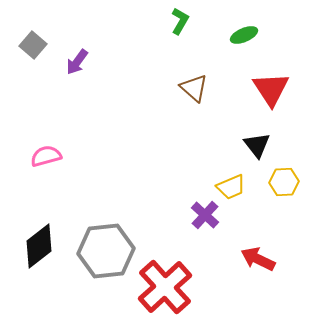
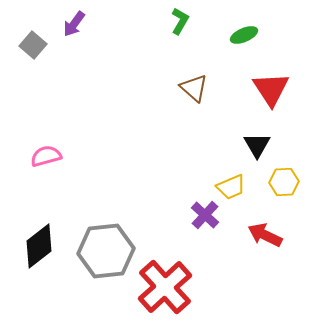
purple arrow: moved 3 px left, 38 px up
black triangle: rotated 8 degrees clockwise
red arrow: moved 7 px right, 24 px up
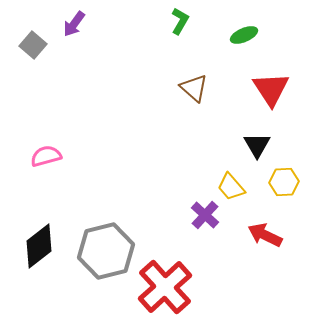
yellow trapezoid: rotated 72 degrees clockwise
gray hexagon: rotated 8 degrees counterclockwise
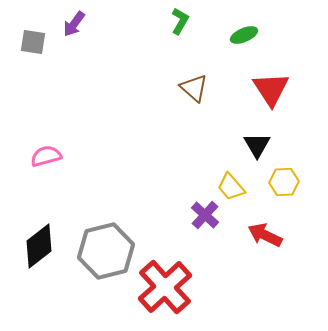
gray square: moved 3 px up; rotated 32 degrees counterclockwise
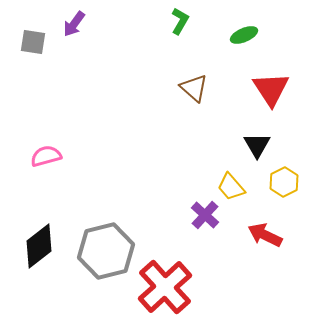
yellow hexagon: rotated 24 degrees counterclockwise
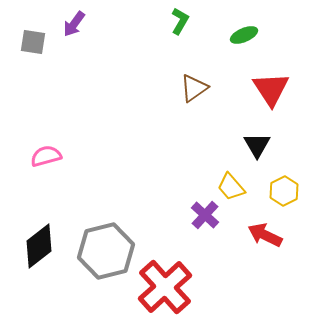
brown triangle: rotated 44 degrees clockwise
yellow hexagon: moved 9 px down
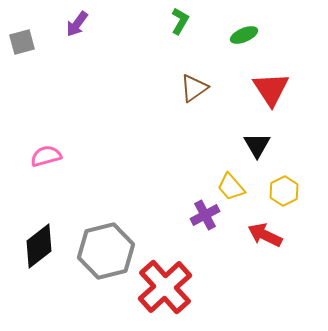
purple arrow: moved 3 px right
gray square: moved 11 px left; rotated 24 degrees counterclockwise
purple cross: rotated 20 degrees clockwise
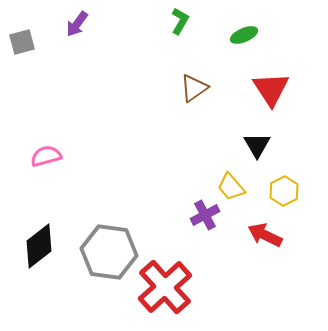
gray hexagon: moved 3 px right, 1 px down; rotated 22 degrees clockwise
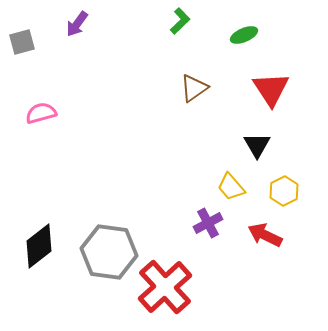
green L-shape: rotated 16 degrees clockwise
pink semicircle: moved 5 px left, 43 px up
purple cross: moved 3 px right, 8 px down
